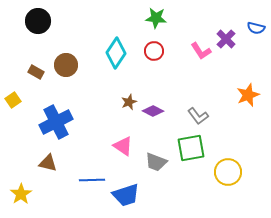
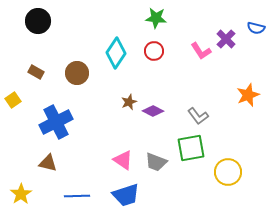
brown circle: moved 11 px right, 8 px down
pink triangle: moved 14 px down
blue line: moved 15 px left, 16 px down
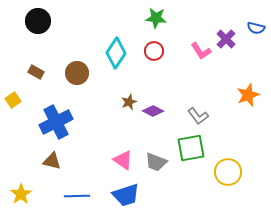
brown triangle: moved 4 px right, 2 px up
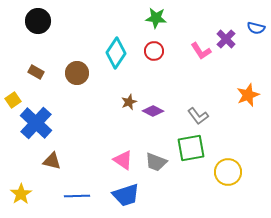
blue cross: moved 20 px left, 1 px down; rotated 20 degrees counterclockwise
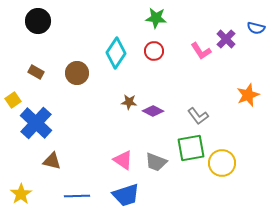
brown star: rotated 28 degrees clockwise
yellow circle: moved 6 px left, 9 px up
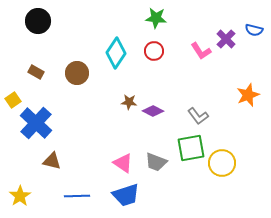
blue semicircle: moved 2 px left, 2 px down
pink triangle: moved 3 px down
yellow star: moved 1 px left, 2 px down
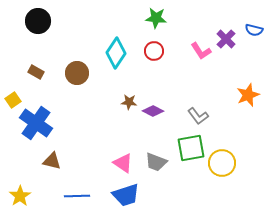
blue cross: rotated 8 degrees counterclockwise
